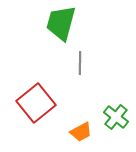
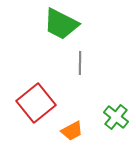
green trapezoid: moved 1 px down; rotated 78 degrees counterclockwise
orange trapezoid: moved 9 px left, 1 px up
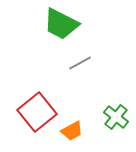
gray line: rotated 60 degrees clockwise
red square: moved 1 px right, 9 px down
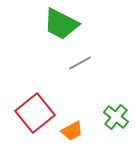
red square: moved 2 px left, 1 px down
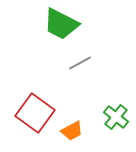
red square: rotated 15 degrees counterclockwise
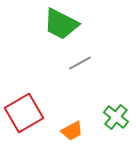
red square: moved 11 px left; rotated 24 degrees clockwise
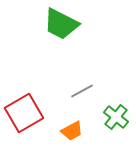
gray line: moved 2 px right, 28 px down
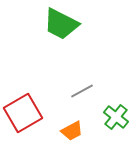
red square: moved 1 px left
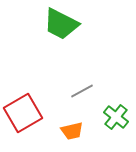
orange trapezoid: rotated 15 degrees clockwise
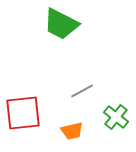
red square: rotated 24 degrees clockwise
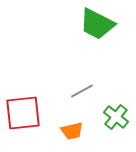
green trapezoid: moved 36 px right
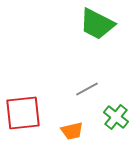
gray line: moved 5 px right, 2 px up
